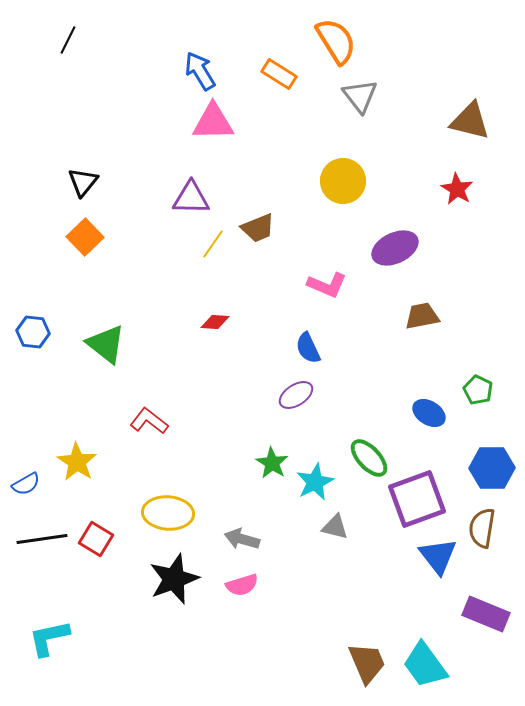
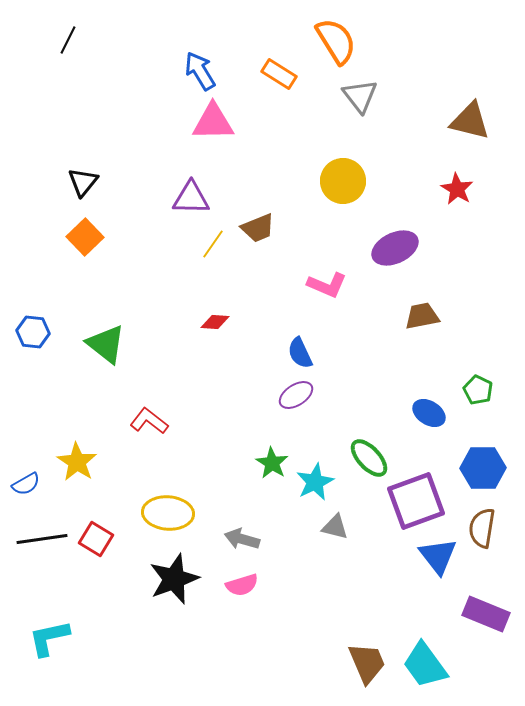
blue semicircle at (308, 348): moved 8 px left, 5 px down
blue hexagon at (492, 468): moved 9 px left
purple square at (417, 499): moved 1 px left, 2 px down
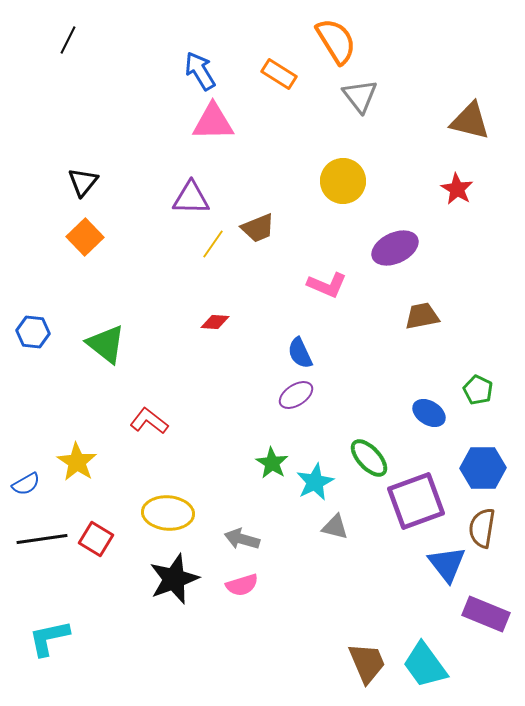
blue triangle at (438, 556): moved 9 px right, 8 px down
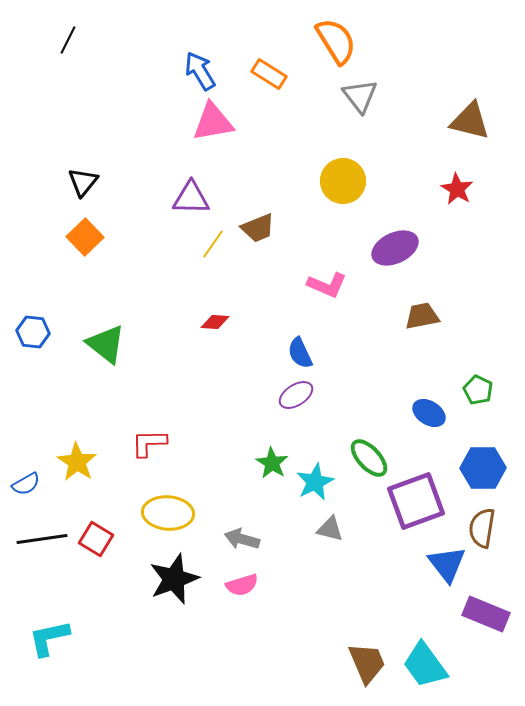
orange rectangle at (279, 74): moved 10 px left
pink triangle at (213, 122): rotated 9 degrees counterclockwise
red L-shape at (149, 421): moved 22 px down; rotated 39 degrees counterclockwise
gray triangle at (335, 527): moved 5 px left, 2 px down
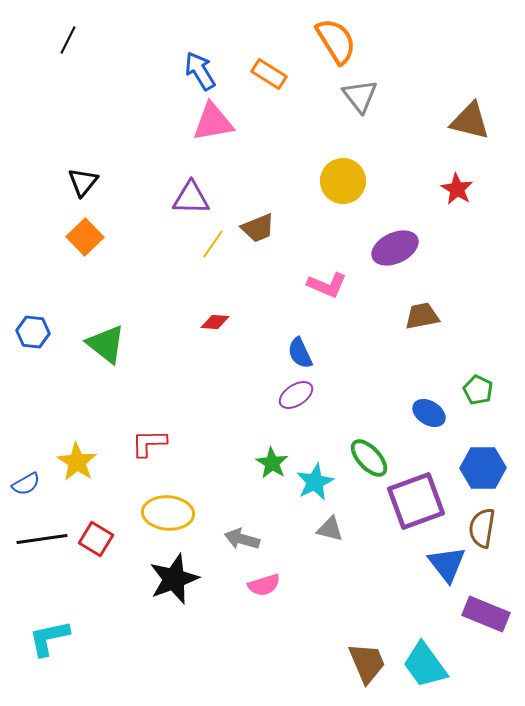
pink semicircle at (242, 585): moved 22 px right
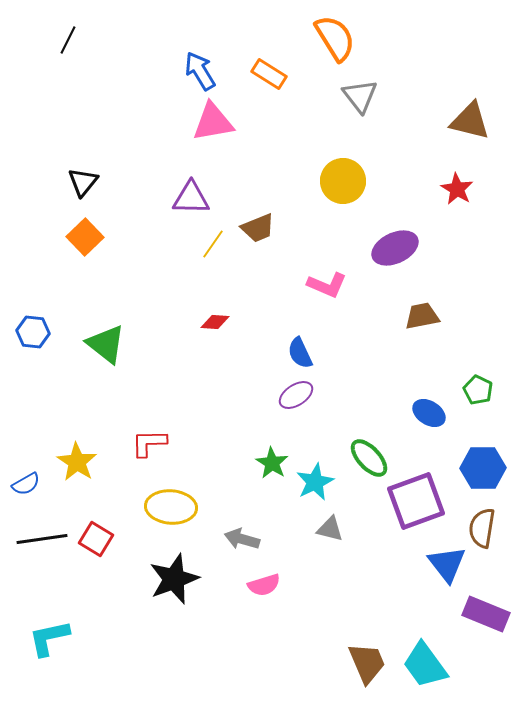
orange semicircle at (336, 41): moved 1 px left, 3 px up
yellow ellipse at (168, 513): moved 3 px right, 6 px up
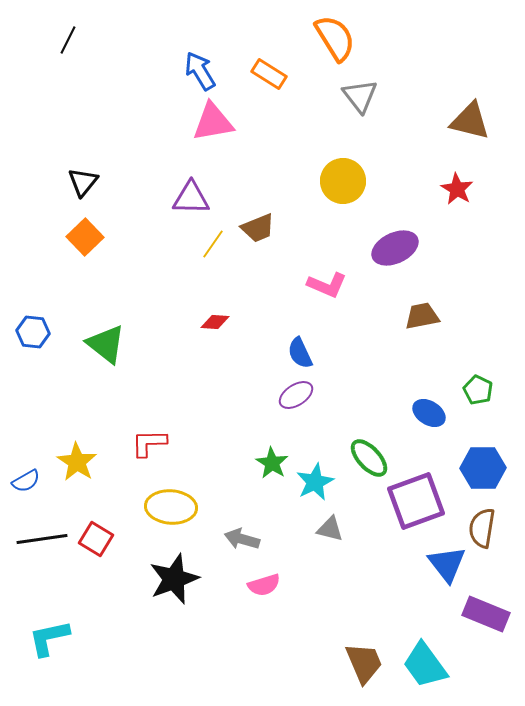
blue semicircle at (26, 484): moved 3 px up
brown trapezoid at (367, 663): moved 3 px left
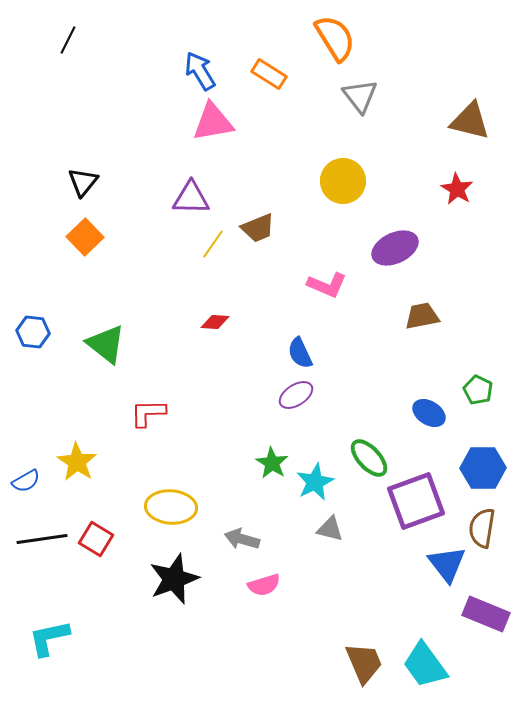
red L-shape at (149, 443): moved 1 px left, 30 px up
